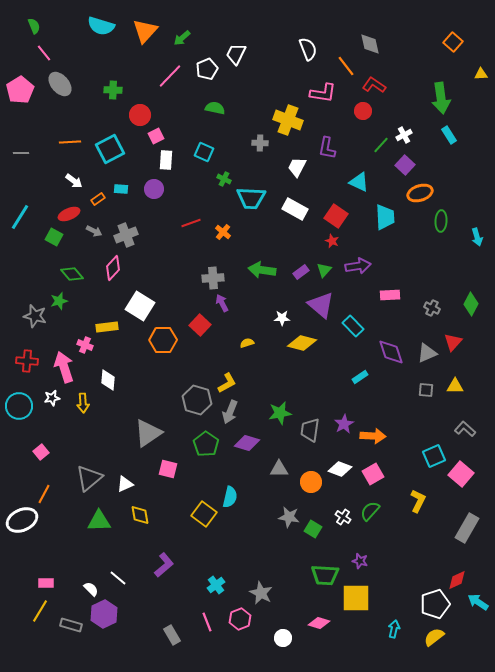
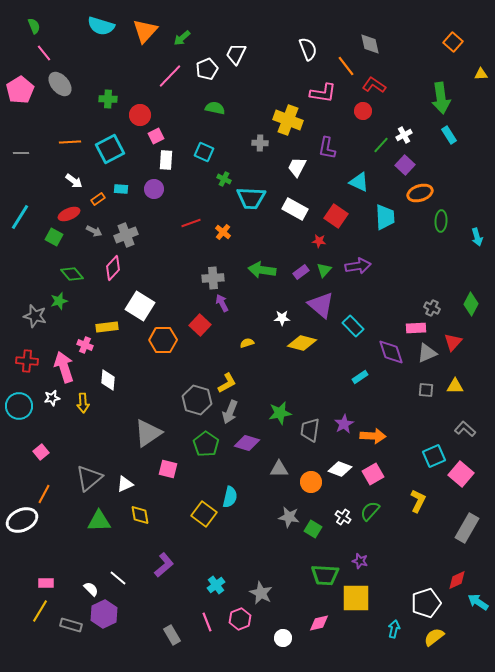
green cross at (113, 90): moved 5 px left, 9 px down
red star at (332, 241): moved 13 px left; rotated 16 degrees counterclockwise
pink rectangle at (390, 295): moved 26 px right, 33 px down
white pentagon at (435, 604): moved 9 px left, 1 px up
pink diamond at (319, 623): rotated 30 degrees counterclockwise
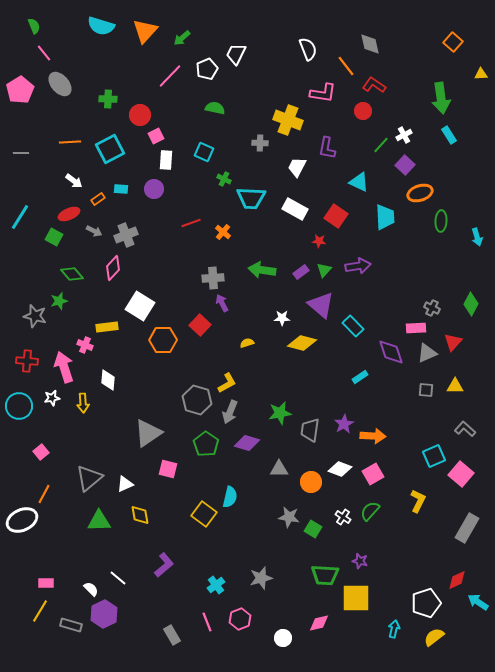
gray star at (261, 593): moved 15 px up; rotated 30 degrees clockwise
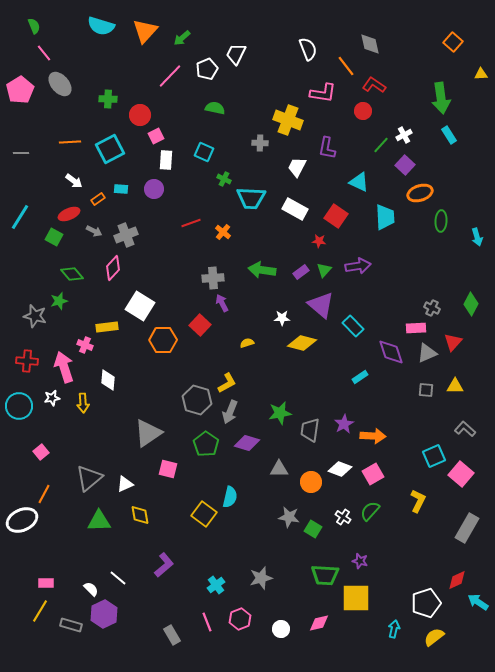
white circle at (283, 638): moved 2 px left, 9 px up
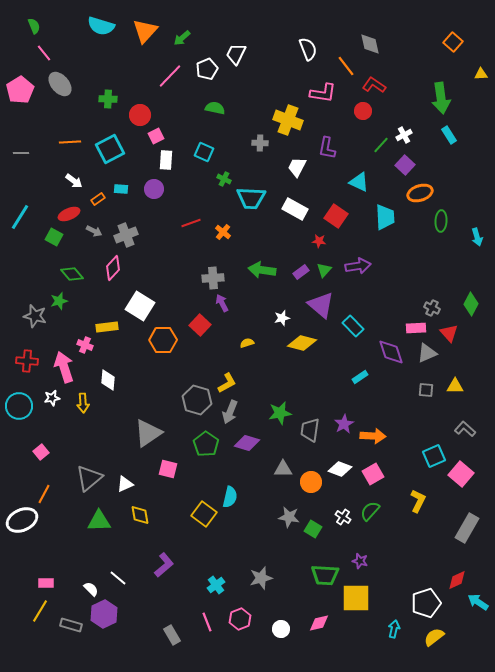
white star at (282, 318): rotated 14 degrees counterclockwise
red triangle at (453, 342): moved 4 px left, 9 px up; rotated 24 degrees counterclockwise
gray triangle at (279, 469): moved 4 px right
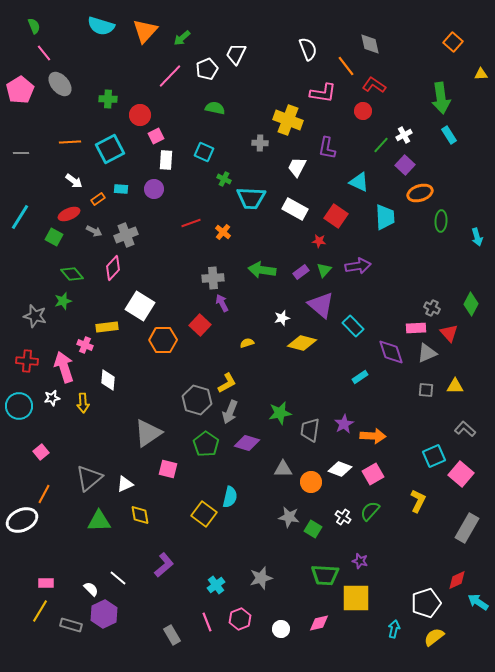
green star at (59, 301): moved 4 px right
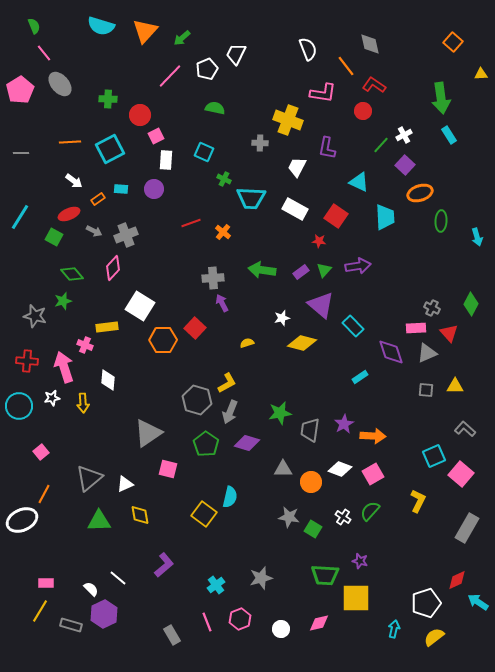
red square at (200, 325): moved 5 px left, 3 px down
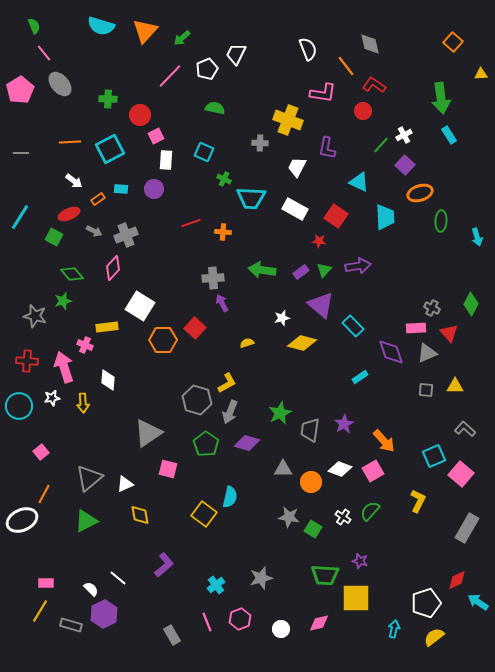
orange cross at (223, 232): rotated 35 degrees counterclockwise
green star at (280, 413): rotated 15 degrees counterclockwise
orange arrow at (373, 436): moved 11 px right, 5 px down; rotated 45 degrees clockwise
pink square at (373, 474): moved 3 px up
green triangle at (99, 521): moved 13 px left; rotated 25 degrees counterclockwise
